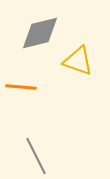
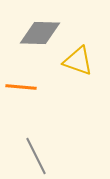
gray diamond: rotated 15 degrees clockwise
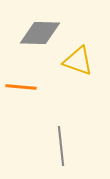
gray line: moved 25 px right, 10 px up; rotated 21 degrees clockwise
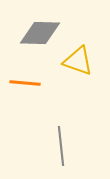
orange line: moved 4 px right, 4 px up
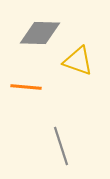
orange line: moved 1 px right, 4 px down
gray line: rotated 12 degrees counterclockwise
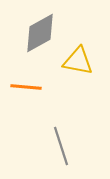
gray diamond: rotated 30 degrees counterclockwise
yellow triangle: rotated 8 degrees counterclockwise
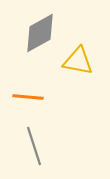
orange line: moved 2 px right, 10 px down
gray line: moved 27 px left
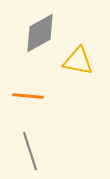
orange line: moved 1 px up
gray line: moved 4 px left, 5 px down
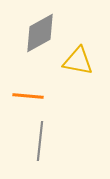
gray line: moved 10 px right, 10 px up; rotated 24 degrees clockwise
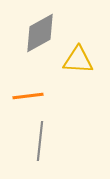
yellow triangle: moved 1 px up; rotated 8 degrees counterclockwise
orange line: rotated 12 degrees counterclockwise
